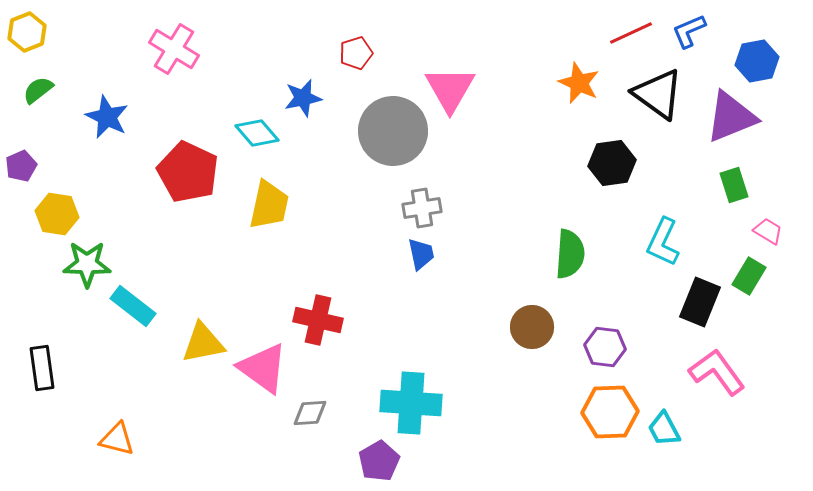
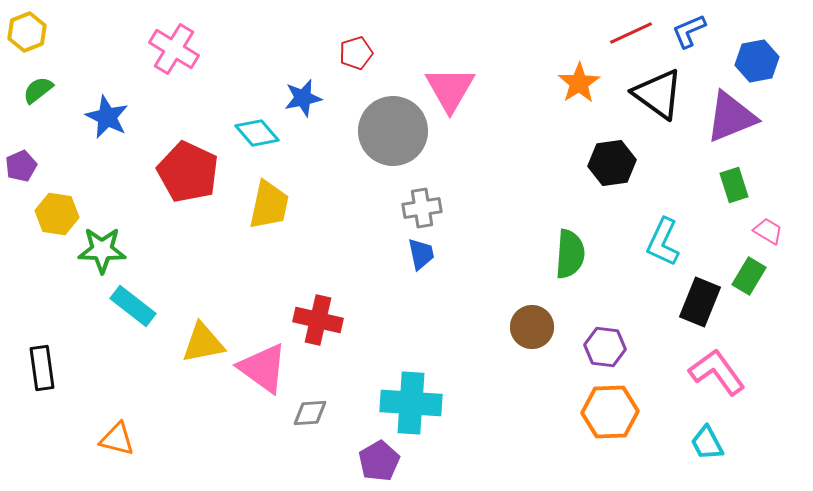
orange star at (579, 83): rotated 15 degrees clockwise
green star at (87, 264): moved 15 px right, 14 px up
cyan trapezoid at (664, 429): moved 43 px right, 14 px down
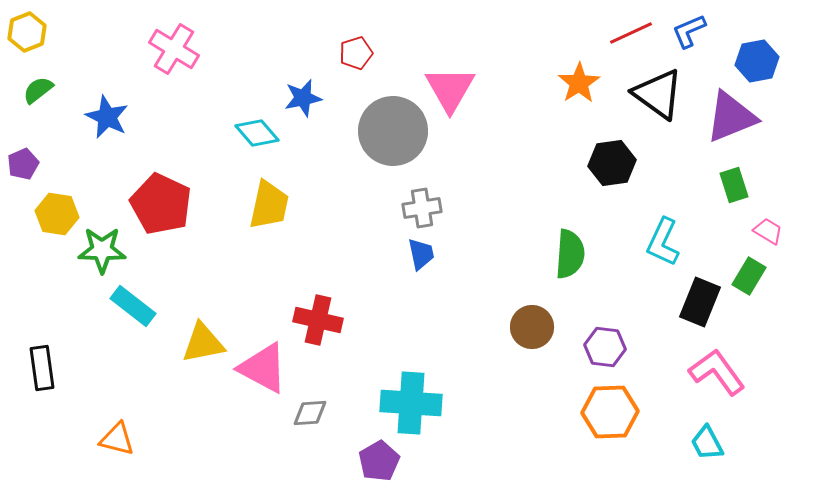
purple pentagon at (21, 166): moved 2 px right, 2 px up
red pentagon at (188, 172): moved 27 px left, 32 px down
pink triangle at (263, 368): rotated 8 degrees counterclockwise
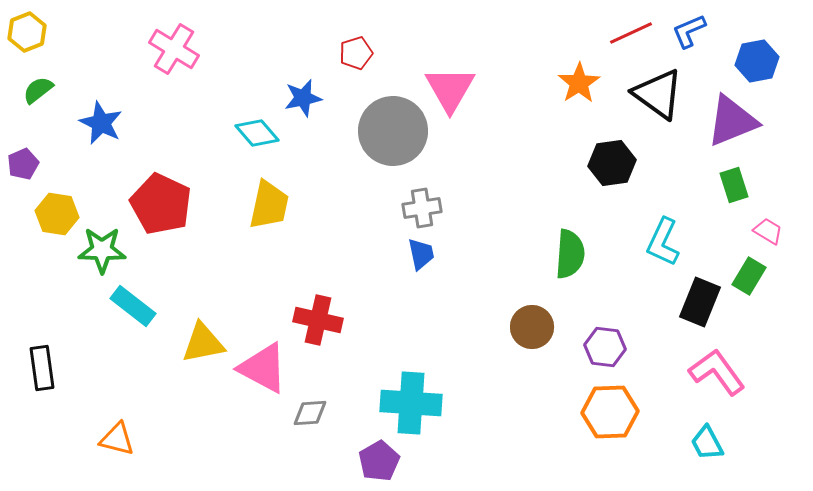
blue star at (107, 117): moved 6 px left, 6 px down
purple triangle at (731, 117): moved 1 px right, 4 px down
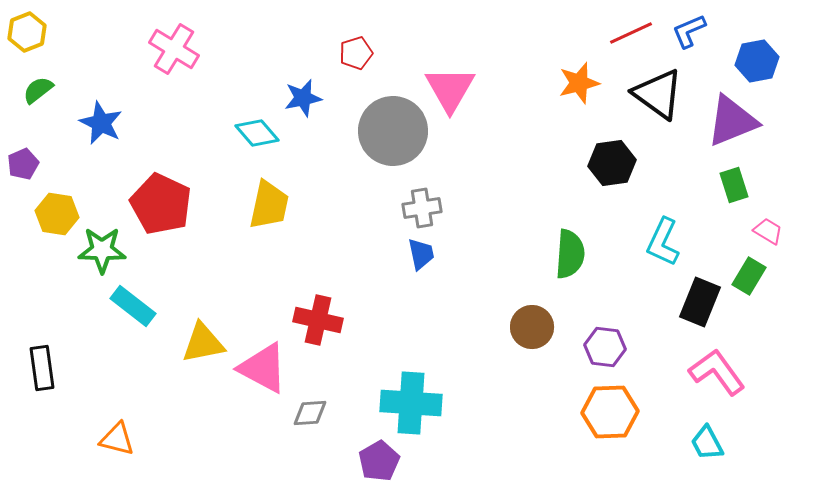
orange star at (579, 83): rotated 18 degrees clockwise
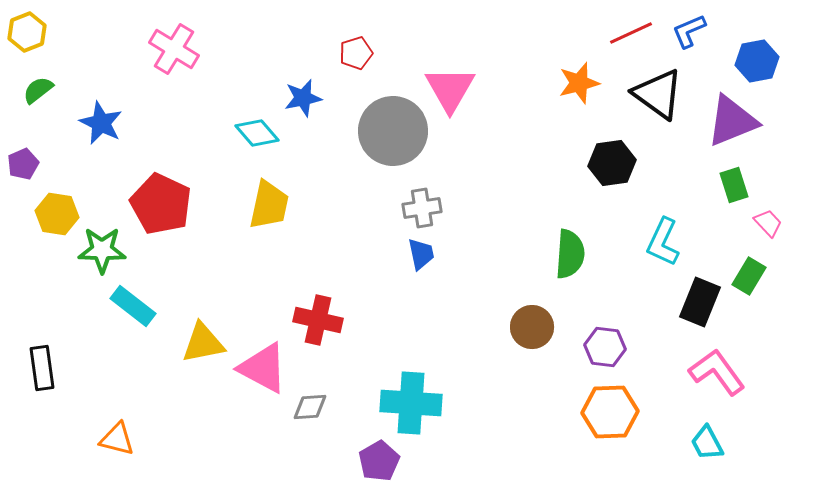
pink trapezoid at (768, 231): moved 8 px up; rotated 16 degrees clockwise
gray diamond at (310, 413): moved 6 px up
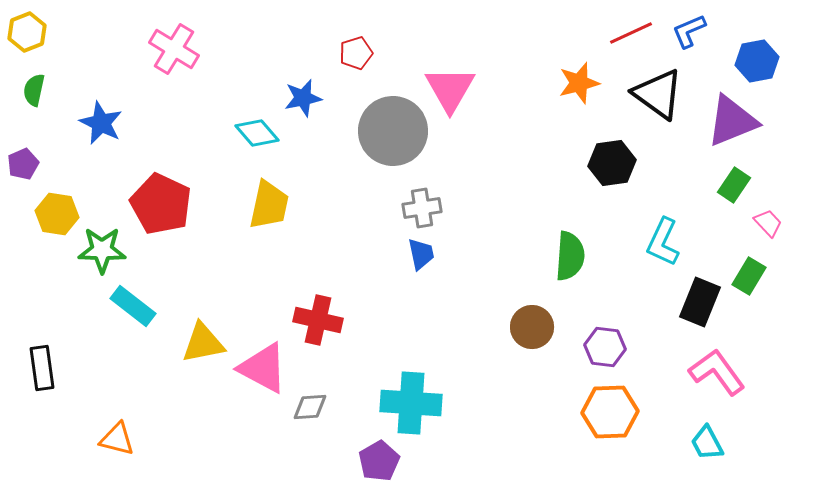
green semicircle at (38, 90): moved 4 px left; rotated 40 degrees counterclockwise
green rectangle at (734, 185): rotated 52 degrees clockwise
green semicircle at (570, 254): moved 2 px down
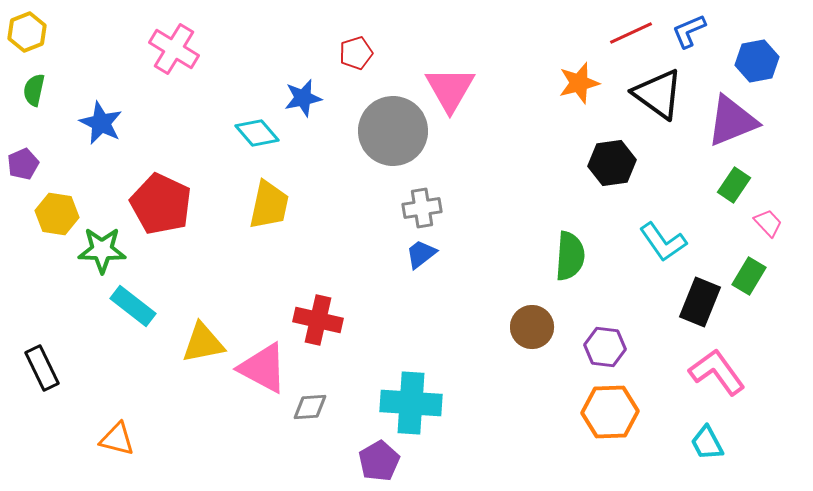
cyan L-shape at (663, 242): rotated 60 degrees counterclockwise
blue trapezoid at (421, 254): rotated 116 degrees counterclockwise
black rectangle at (42, 368): rotated 18 degrees counterclockwise
